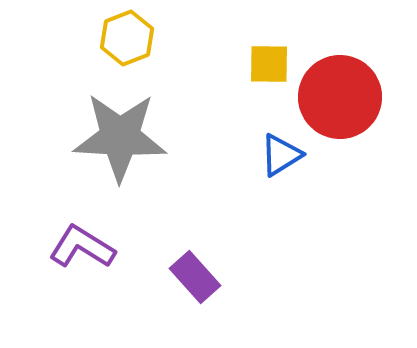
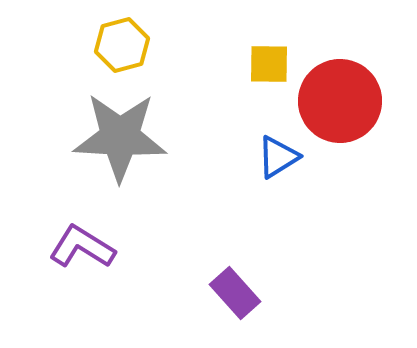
yellow hexagon: moved 5 px left, 7 px down; rotated 6 degrees clockwise
red circle: moved 4 px down
blue triangle: moved 3 px left, 2 px down
purple rectangle: moved 40 px right, 16 px down
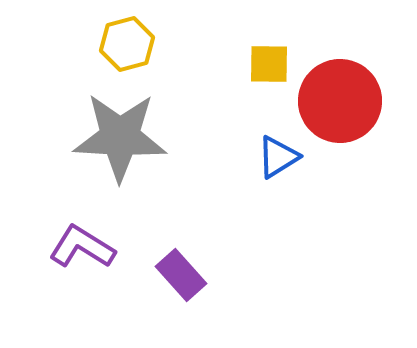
yellow hexagon: moved 5 px right, 1 px up
purple rectangle: moved 54 px left, 18 px up
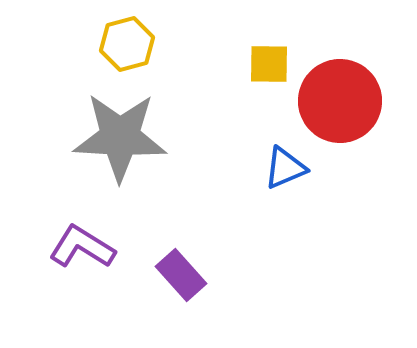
blue triangle: moved 7 px right, 11 px down; rotated 9 degrees clockwise
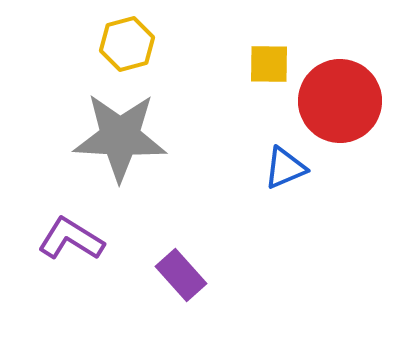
purple L-shape: moved 11 px left, 8 px up
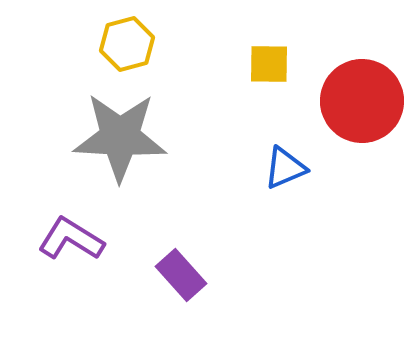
red circle: moved 22 px right
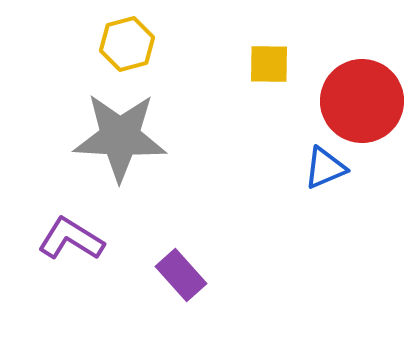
blue triangle: moved 40 px right
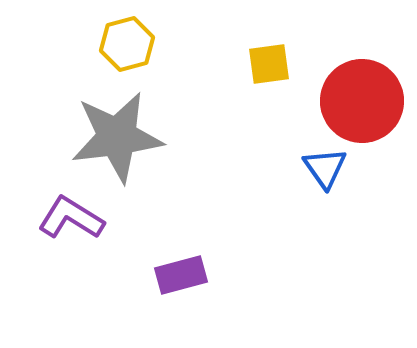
yellow square: rotated 9 degrees counterclockwise
gray star: moved 3 px left; rotated 10 degrees counterclockwise
blue triangle: rotated 42 degrees counterclockwise
purple L-shape: moved 21 px up
purple rectangle: rotated 63 degrees counterclockwise
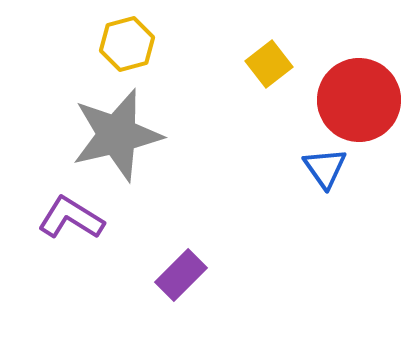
yellow square: rotated 30 degrees counterclockwise
red circle: moved 3 px left, 1 px up
gray star: moved 2 px up; rotated 6 degrees counterclockwise
purple rectangle: rotated 30 degrees counterclockwise
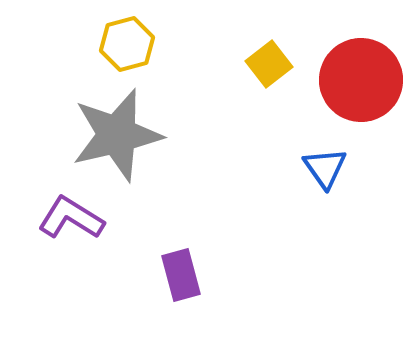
red circle: moved 2 px right, 20 px up
purple rectangle: rotated 60 degrees counterclockwise
